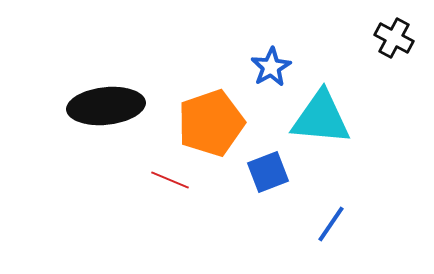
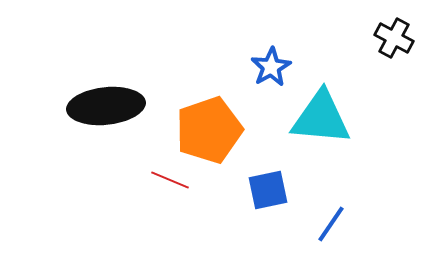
orange pentagon: moved 2 px left, 7 px down
blue square: moved 18 px down; rotated 9 degrees clockwise
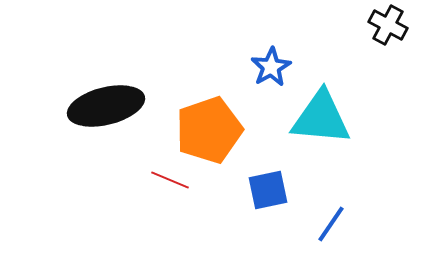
black cross: moved 6 px left, 13 px up
black ellipse: rotated 8 degrees counterclockwise
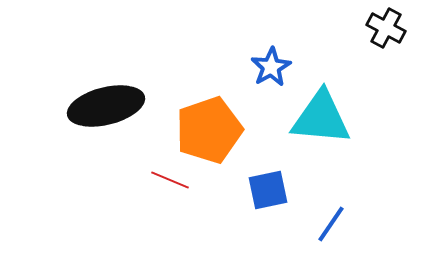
black cross: moved 2 px left, 3 px down
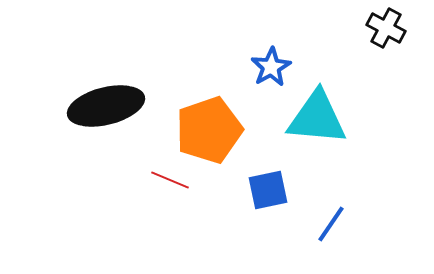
cyan triangle: moved 4 px left
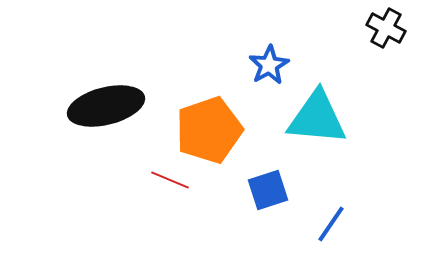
blue star: moved 2 px left, 2 px up
blue square: rotated 6 degrees counterclockwise
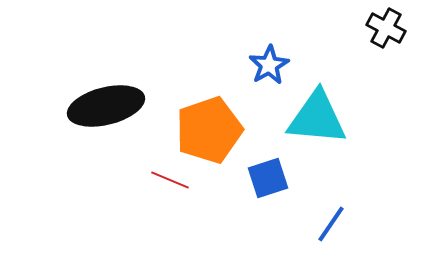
blue square: moved 12 px up
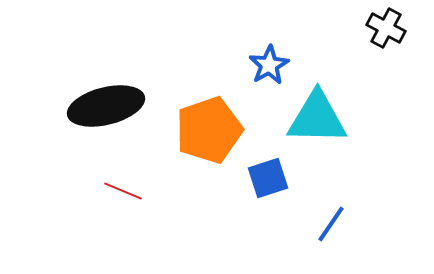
cyan triangle: rotated 4 degrees counterclockwise
red line: moved 47 px left, 11 px down
